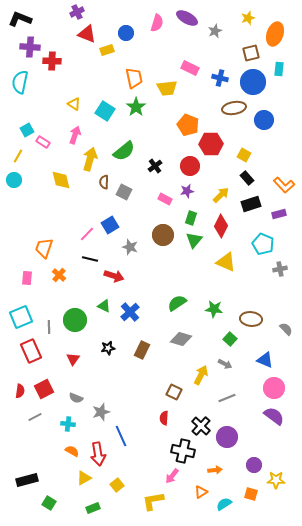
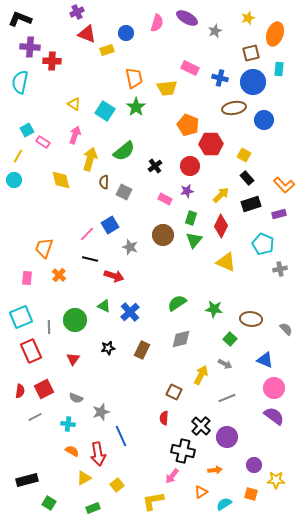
gray diamond at (181, 339): rotated 30 degrees counterclockwise
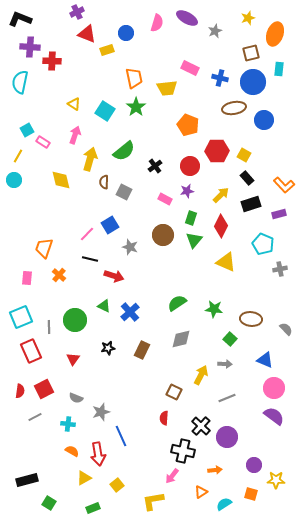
red hexagon at (211, 144): moved 6 px right, 7 px down
gray arrow at (225, 364): rotated 24 degrees counterclockwise
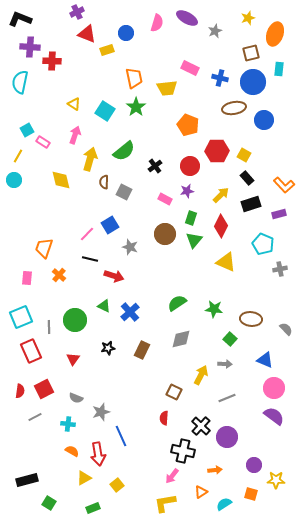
brown circle at (163, 235): moved 2 px right, 1 px up
yellow L-shape at (153, 501): moved 12 px right, 2 px down
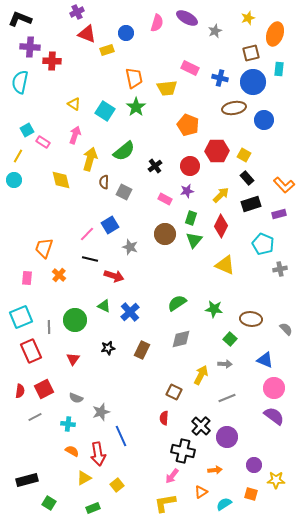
yellow triangle at (226, 262): moved 1 px left, 3 px down
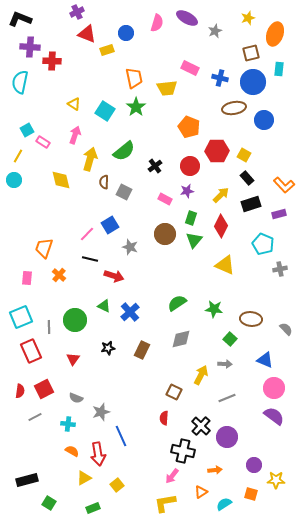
orange pentagon at (188, 125): moved 1 px right, 2 px down
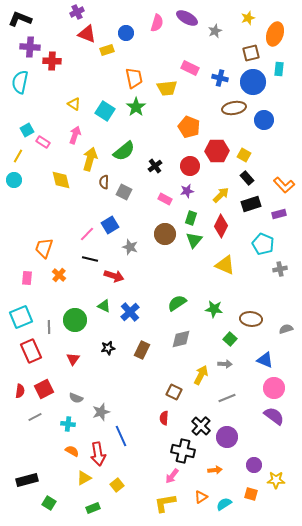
gray semicircle at (286, 329): rotated 64 degrees counterclockwise
orange triangle at (201, 492): moved 5 px down
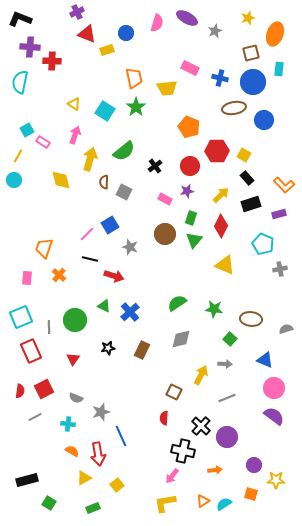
orange triangle at (201, 497): moved 2 px right, 4 px down
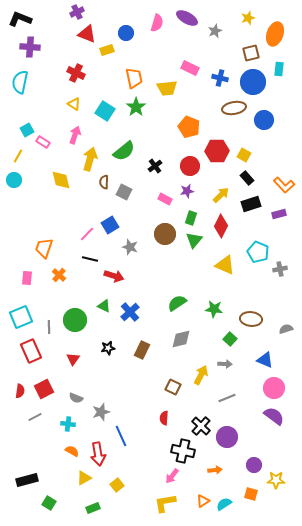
red cross at (52, 61): moved 24 px right, 12 px down; rotated 24 degrees clockwise
cyan pentagon at (263, 244): moved 5 px left, 8 px down
brown square at (174, 392): moved 1 px left, 5 px up
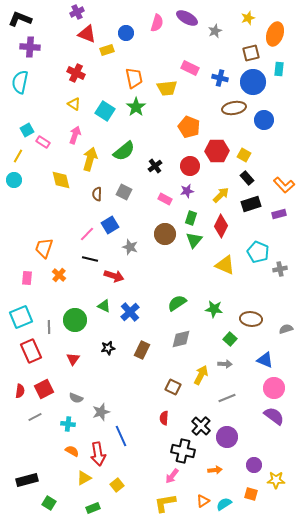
brown semicircle at (104, 182): moved 7 px left, 12 px down
